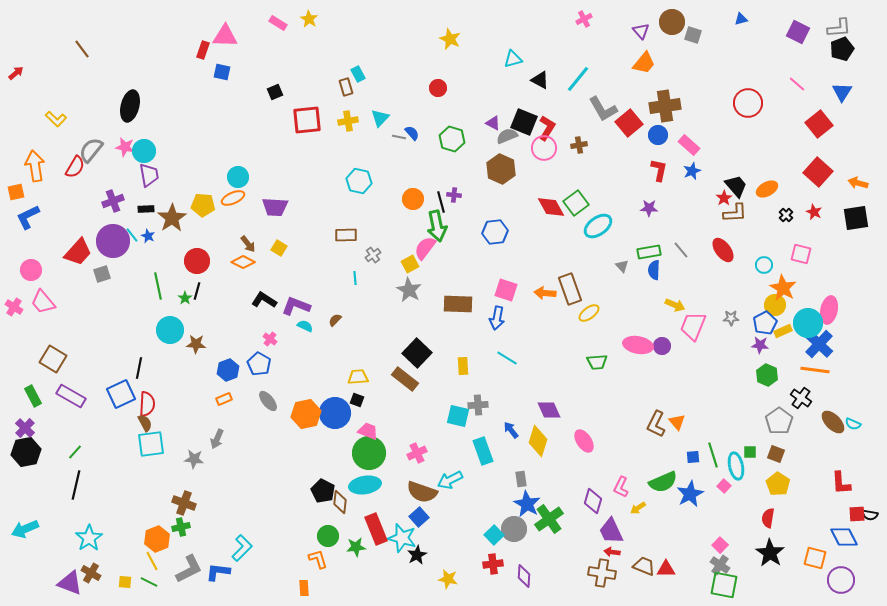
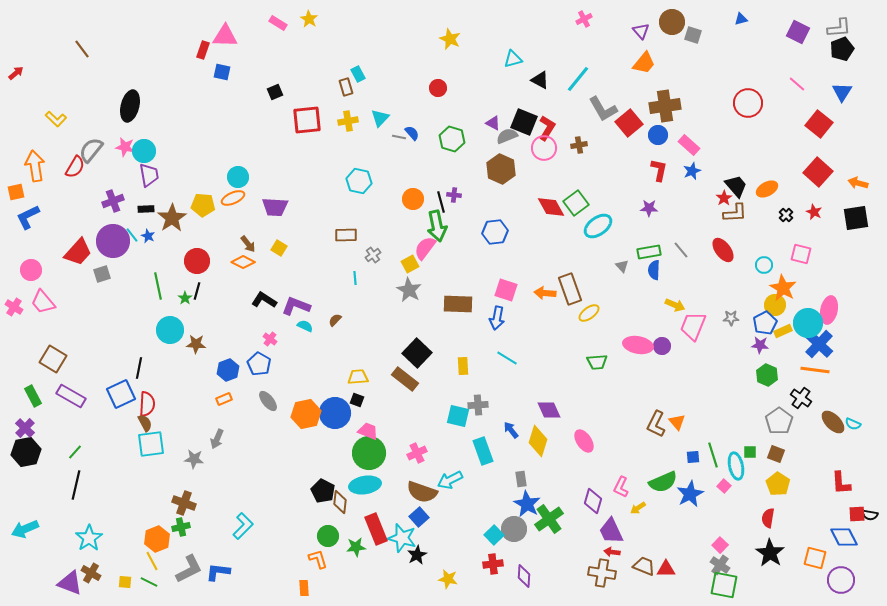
red square at (819, 124): rotated 12 degrees counterclockwise
cyan L-shape at (242, 548): moved 1 px right, 22 px up
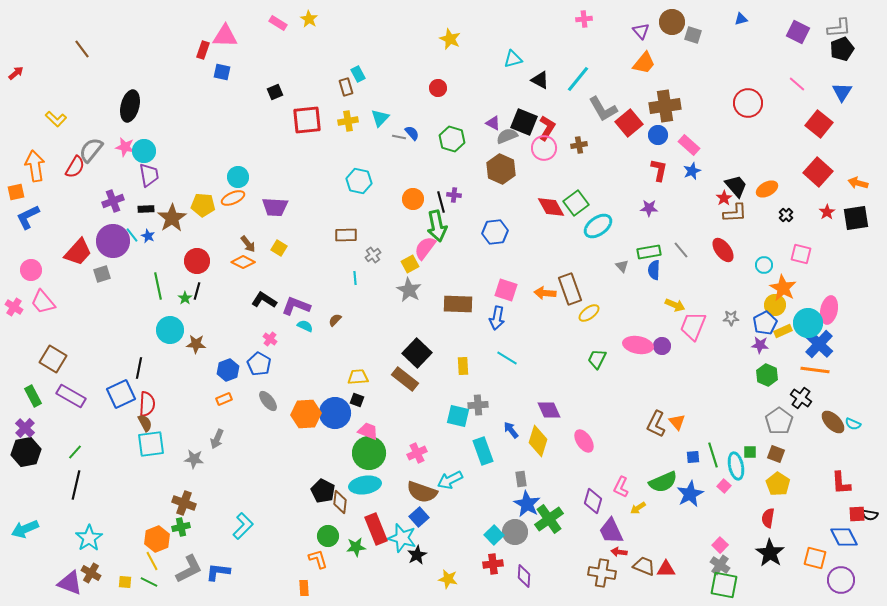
pink cross at (584, 19): rotated 21 degrees clockwise
red star at (814, 212): moved 13 px right; rotated 14 degrees clockwise
green trapezoid at (597, 362): moved 3 px up; rotated 120 degrees clockwise
orange hexagon at (306, 414): rotated 8 degrees clockwise
gray circle at (514, 529): moved 1 px right, 3 px down
red arrow at (612, 552): moved 7 px right
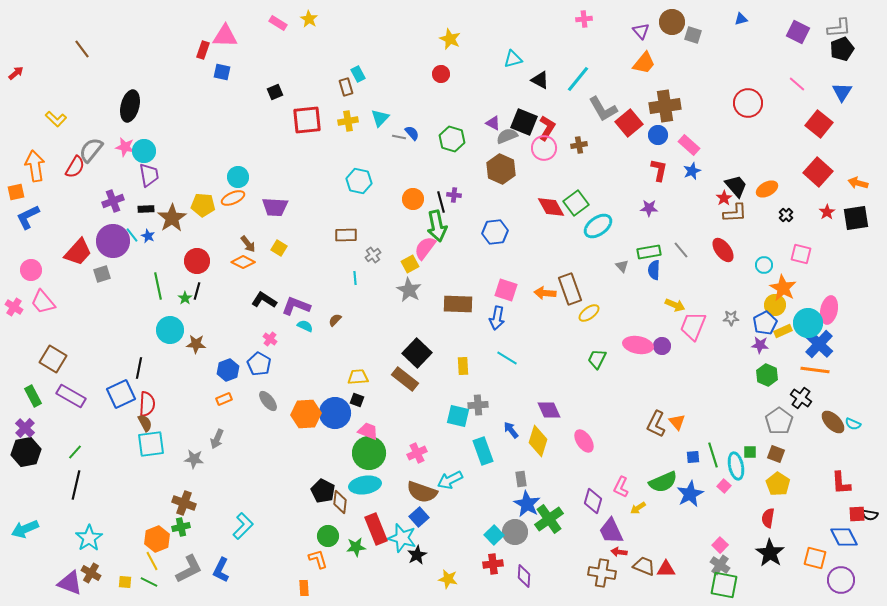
red circle at (438, 88): moved 3 px right, 14 px up
blue L-shape at (218, 572): moved 3 px right, 2 px up; rotated 70 degrees counterclockwise
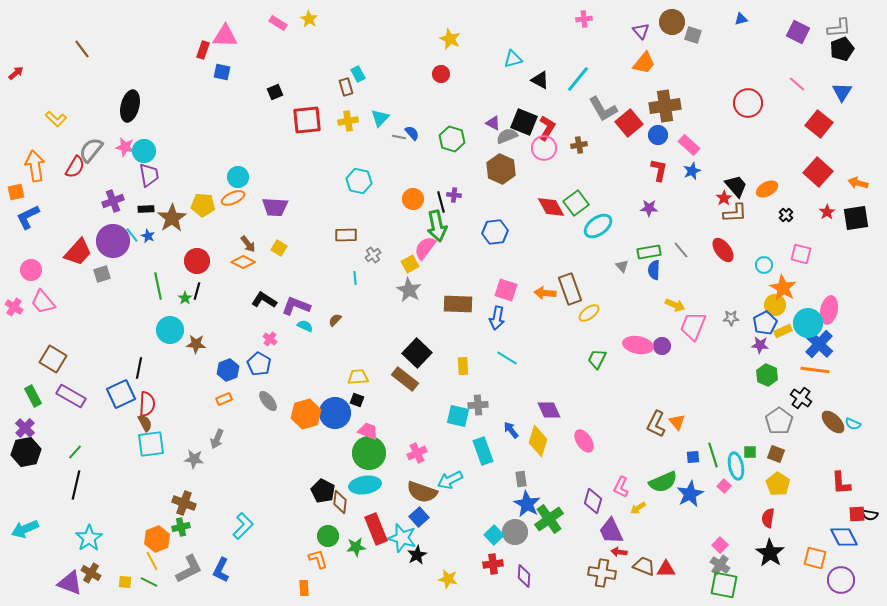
orange hexagon at (306, 414): rotated 12 degrees counterclockwise
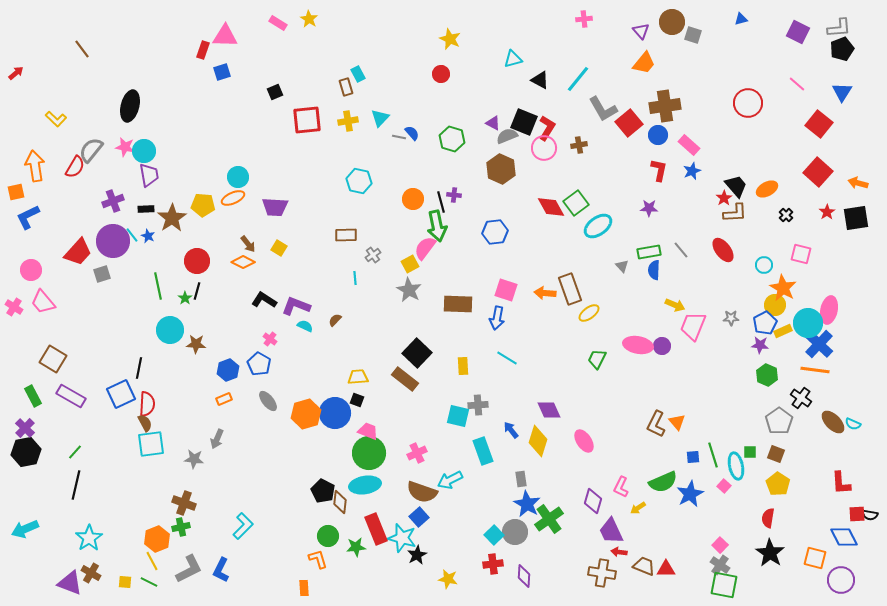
blue square at (222, 72): rotated 30 degrees counterclockwise
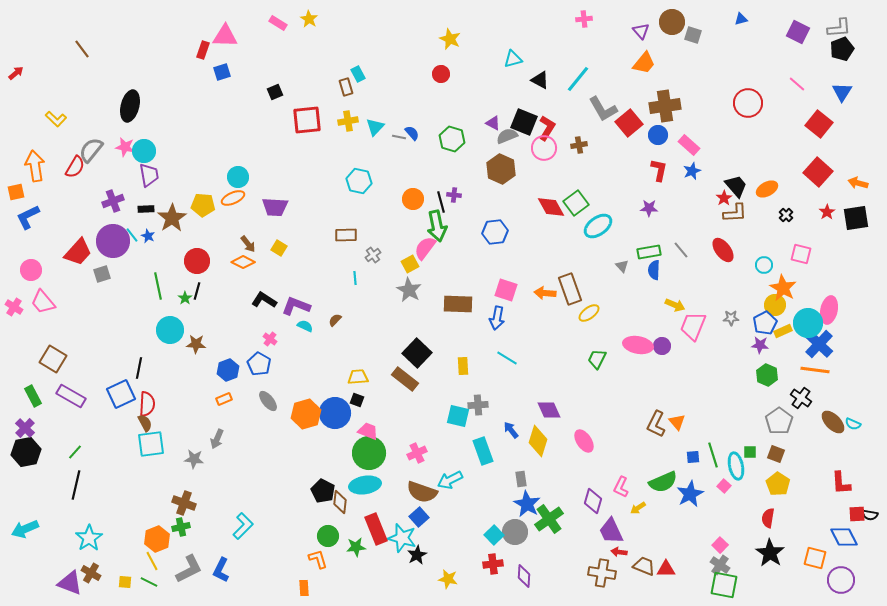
cyan triangle at (380, 118): moved 5 px left, 9 px down
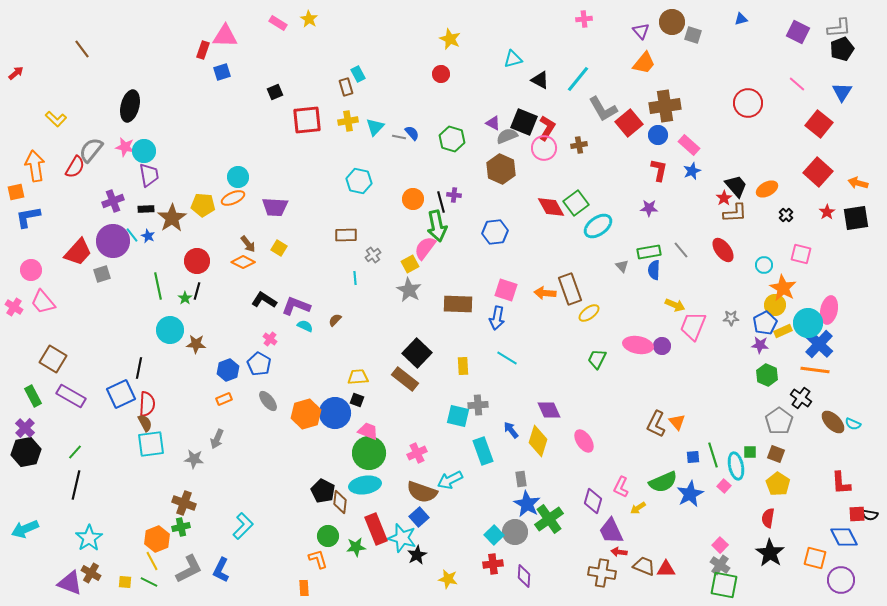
blue L-shape at (28, 217): rotated 16 degrees clockwise
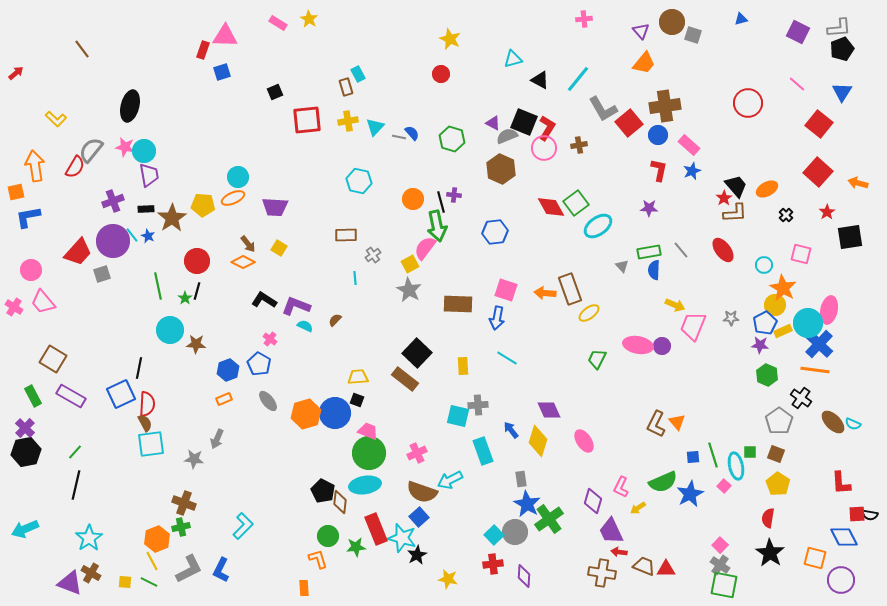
black square at (856, 218): moved 6 px left, 19 px down
